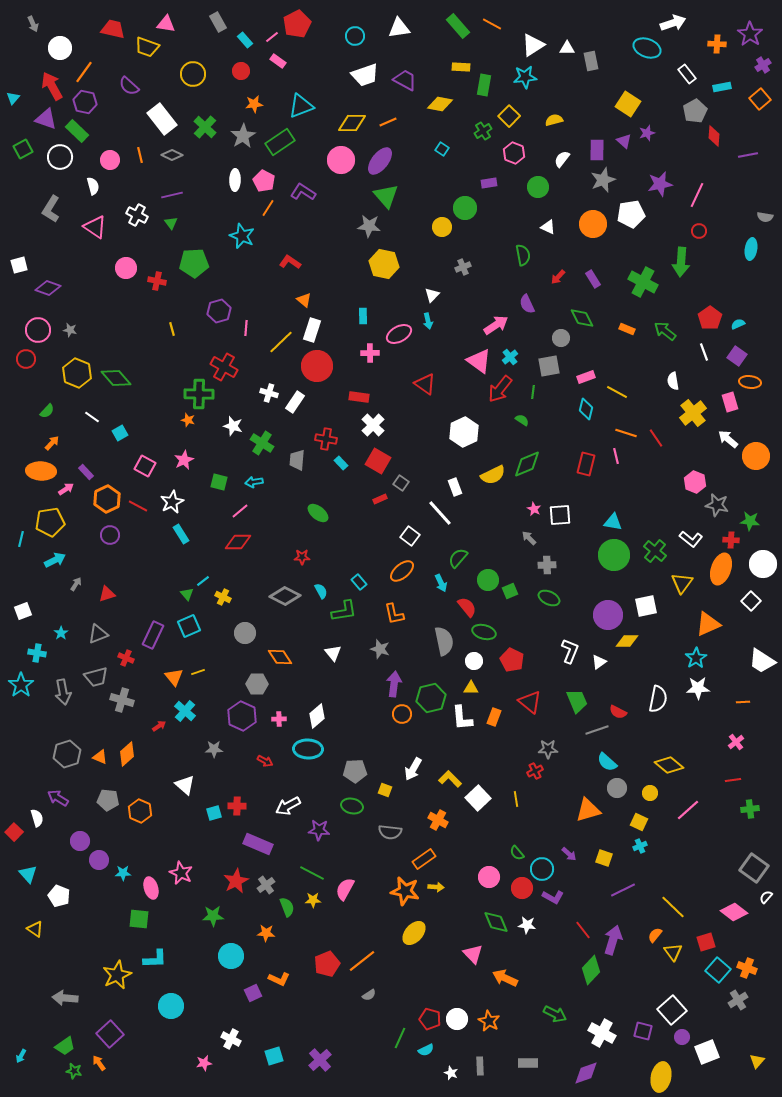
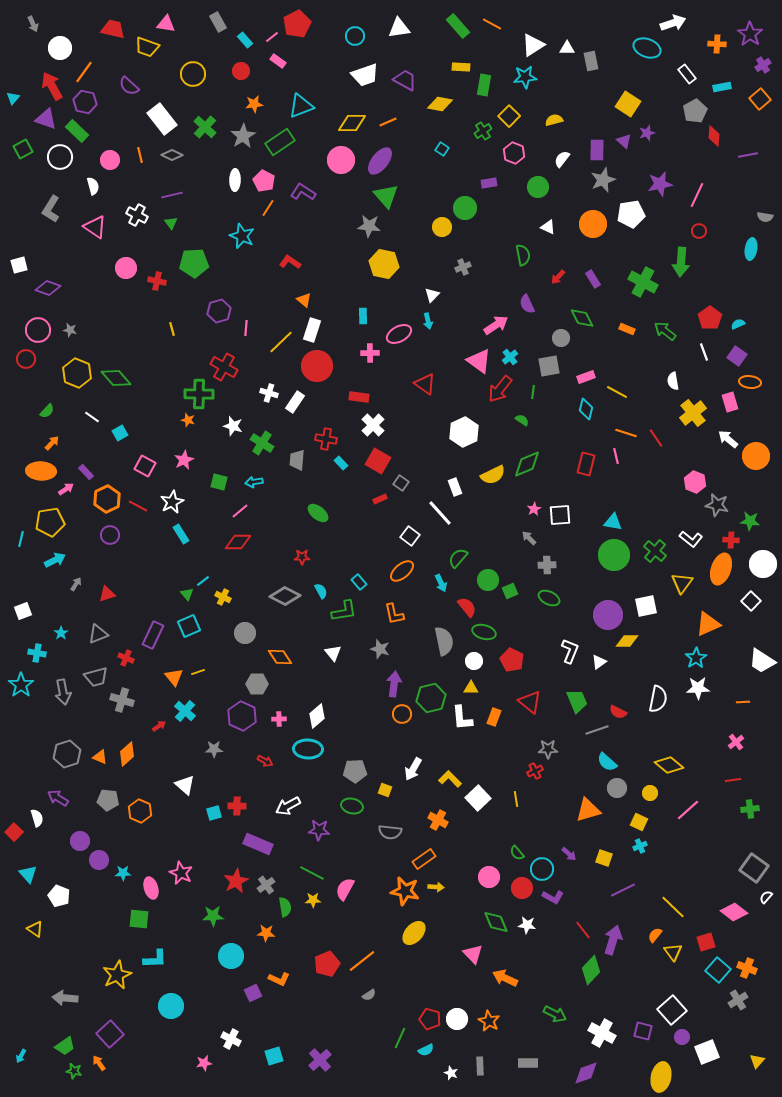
pink star at (534, 509): rotated 16 degrees clockwise
green semicircle at (287, 907): moved 2 px left; rotated 12 degrees clockwise
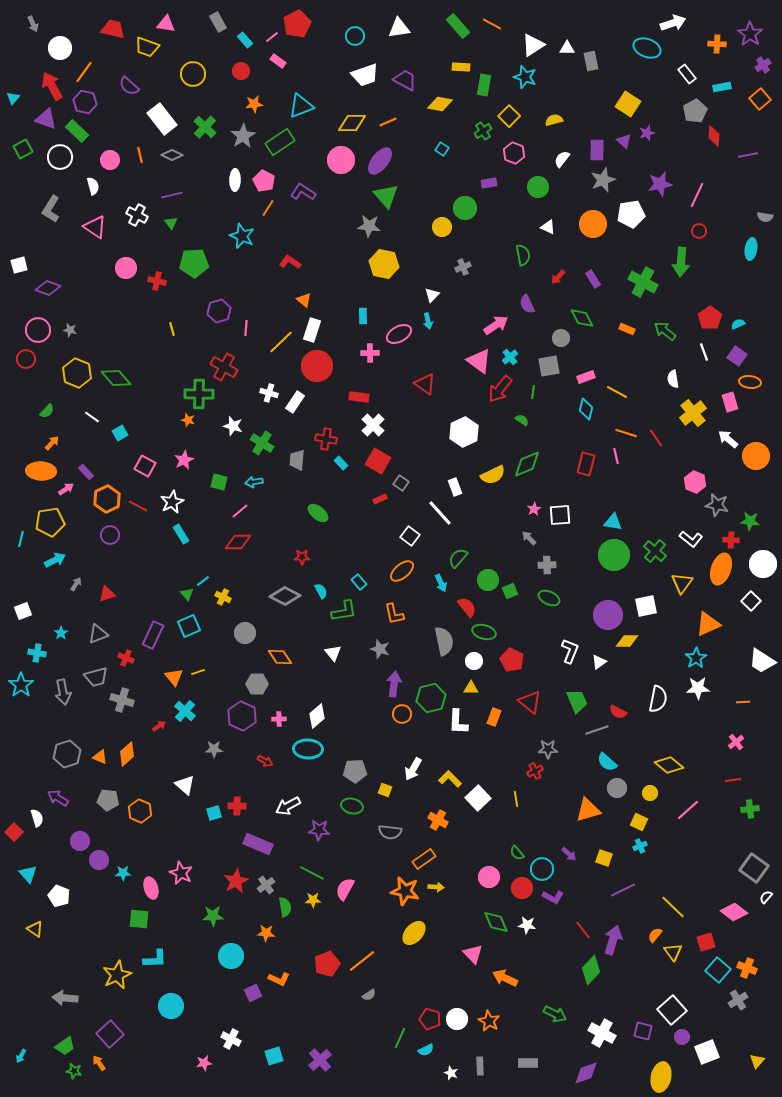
cyan star at (525, 77): rotated 25 degrees clockwise
white semicircle at (673, 381): moved 2 px up
white L-shape at (462, 718): moved 4 px left, 4 px down; rotated 8 degrees clockwise
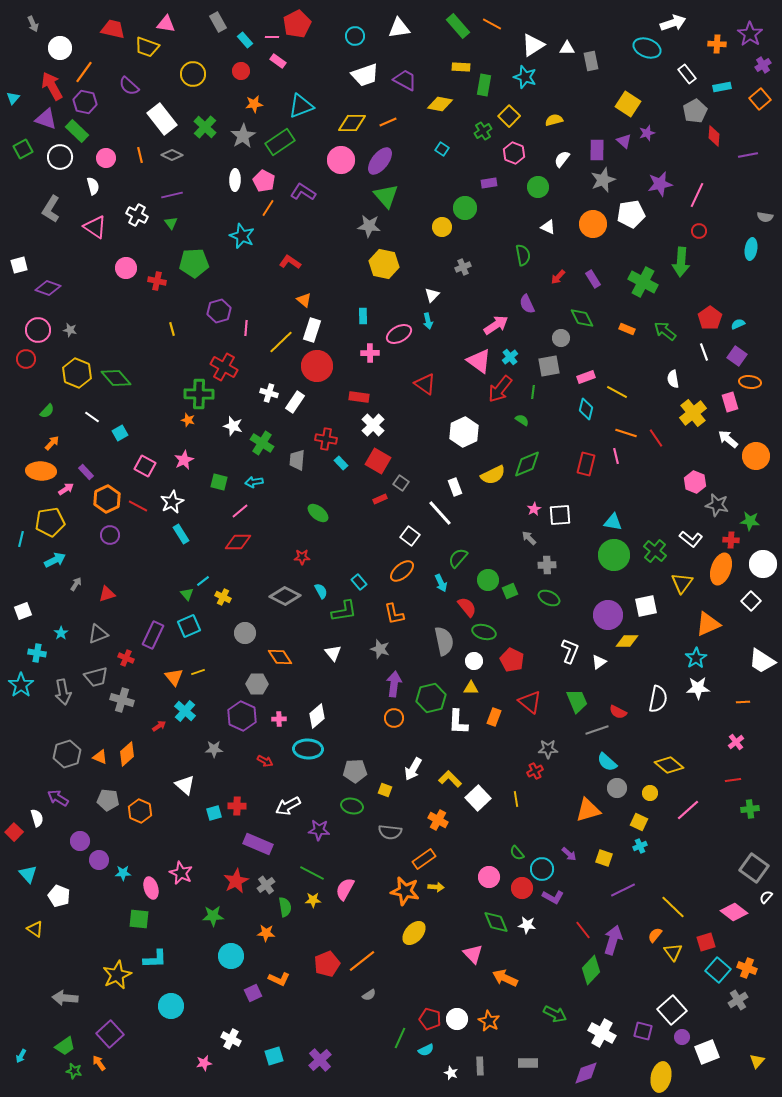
pink line at (272, 37): rotated 40 degrees clockwise
pink circle at (110, 160): moved 4 px left, 2 px up
orange circle at (402, 714): moved 8 px left, 4 px down
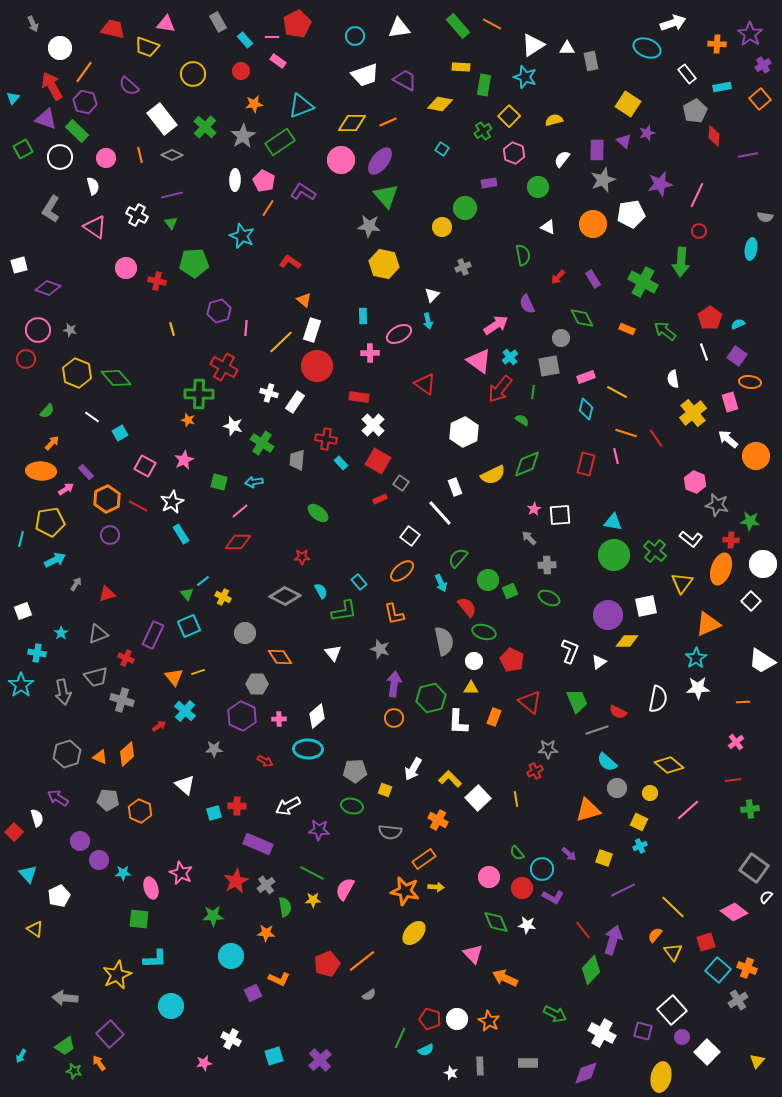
white pentagon at (59, 896): rotated 25 degrees clockwise
white square at (707, 1052): rotated 25 degrees counterclockwise
